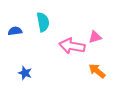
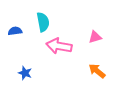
pink arrow: moved 13 px left
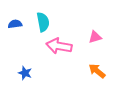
blue semicircle: moved 7 px up
